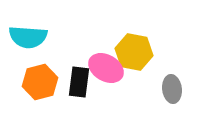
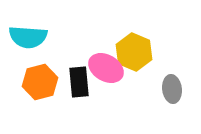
yellow hexagon: rotated 12 degrees clockwise
black rectangle: rotated 12 degrees counterclockwise
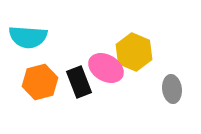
black rectangle: rotated 16 degrees counterclockwise
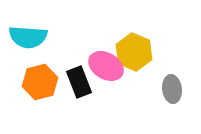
pink ellipse: moved 2 px up
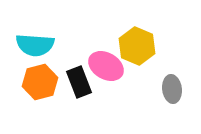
cyan semicircle: moved 7 px right, 8 px down
yellow hexagon: moved 3 px right, 6 px up
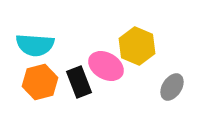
gray ellipse: moved 2 px up; rotated 40 degrees clockwise
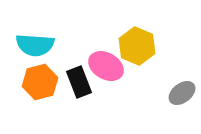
gray ellipse: moved 10 px right, 6 px down; rotated 20 degrees clockwise
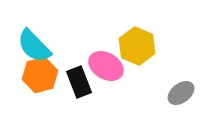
cyan semicircle: moved 1 px left, 1 px down; rotated 42 degrees clockwise
orange hexagon: moved 7 px up
gray ellipse: moved 1 px left
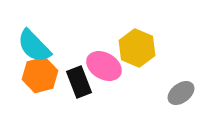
yellow hexagon: moved 2 px down
pink ellipse: moved 2 px left
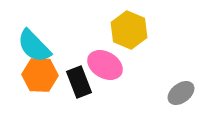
yellow hexagon: moved 8 px left, 18 px up
pink ellipse: moved 1 px right, 1 px up
orange hexagon: rotated 16 degrees clockwise
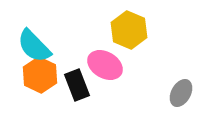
orange hexagon: rotated 24 degrees clockwise
black rectangle: moved 2 px left, 3 px down
gray ellipse: rotated 24 degrees counterclockwise
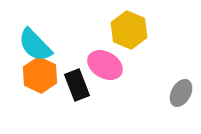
cyan semicircle: moved 1 px right, 1 px up
